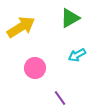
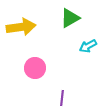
yellow arrow: rotated 24 degrees clockwise
cyan arrow: moved 11 px right, 9 px up
purple line: moved 2 px right; rotated 42 degrees clockwise
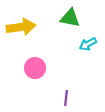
green triangle: rotated 40 degrees clockwise
cyan arrow: moved 2 px up
purple line: moved 4 px right
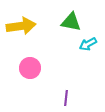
green triangle: moved 1 px right, 4 px down
yellow arrow: moved 1 px up
pink circle: moved 5 px left
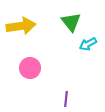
green triangle: rotated 40 degrees clockwise
purple line: moved 1 px down
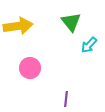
yellow arrow: moved 3 px left
cyan arrow: moved 1 px right, 1 px down; rotated 18 degrees counterclockwise
